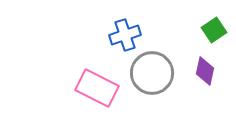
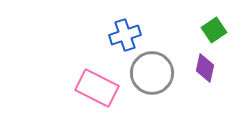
purple diamond: moved 3 px up
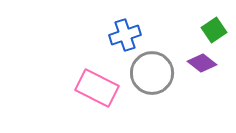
purple diamond: moved 3 px left, 5 px up; rotated 64 degrees counterclockwise
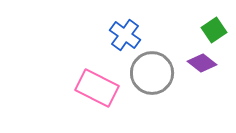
blue cross: rotated 36 degrees counterclockwise
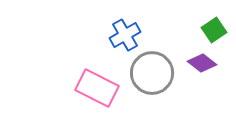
blue cross: rotated 24 degrees clockwise
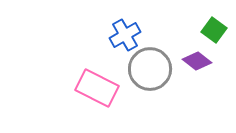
green square: rotated 20 degrees counterclockwise
purple diamond: moved 5 px left, 2 px up
gray circle: moved 2 px left, 4 px up
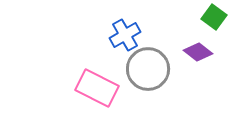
green square: moved 13 px up
purple diamond: moved 1 px right, 9 px up
gray circle: moved 2 px left
